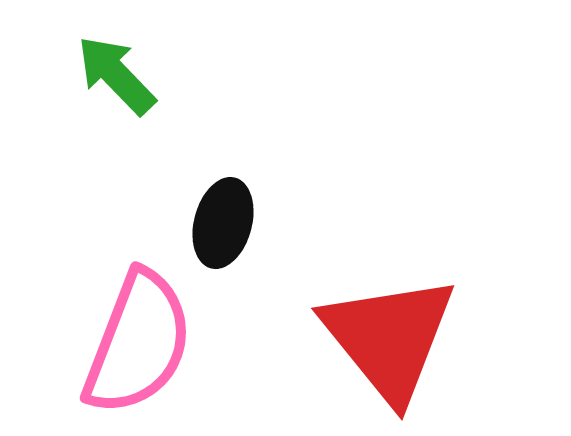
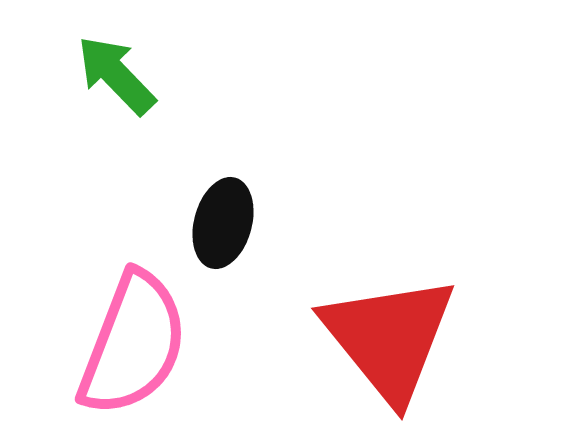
pink semicircle: moved 5 px left, 1 px down
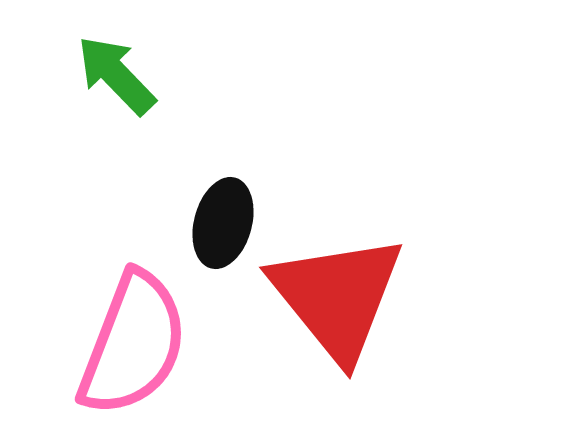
red triangle: moved 52 px left, 41 px up
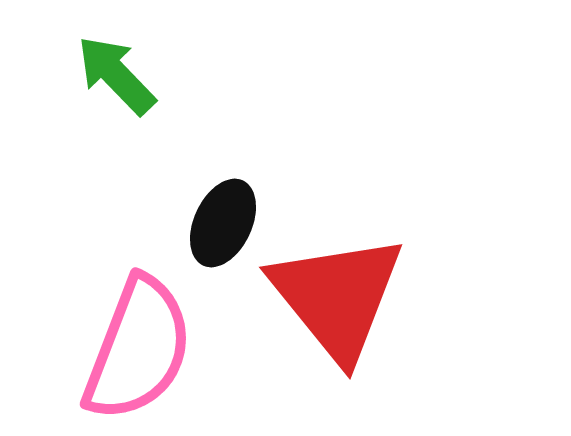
black ellipse: rotated 10 degrees clockwise
pink semicircle: moved 5 px right, 5 px down
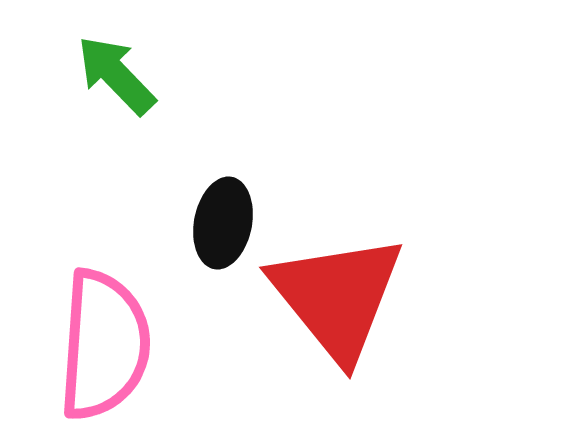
black ellipse: rotated 14 degrees counterclockwise
pink semicircle: moved 34 px left, 4 px up; rotated 17 degrees counterclockwise
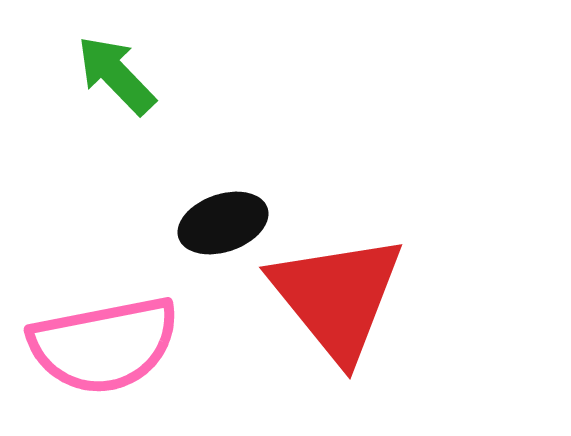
black ellipse: rotated 60 degrees clockwise
pink semicircle: rotated 75 degrees clockwise
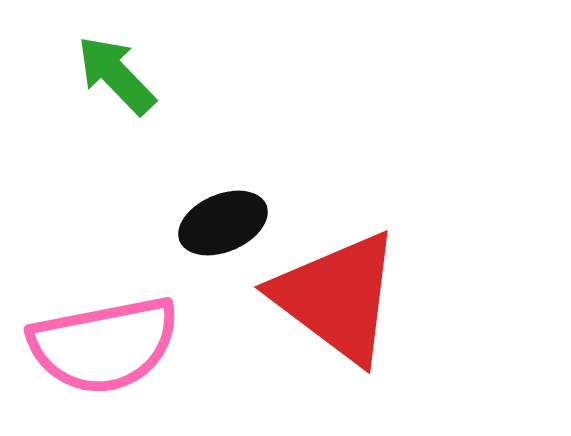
black ellipse: rotated 4 degrees counterclockwise
red triangle: rotated 14 degrees counterclockwise
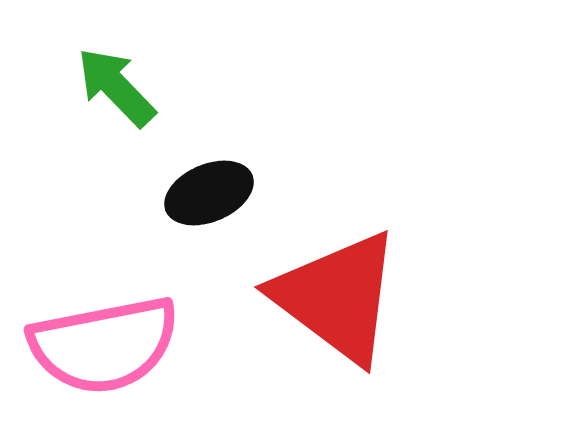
green arrow: moved 12 px down
black ellipse: moved 14 px left, 30 px up
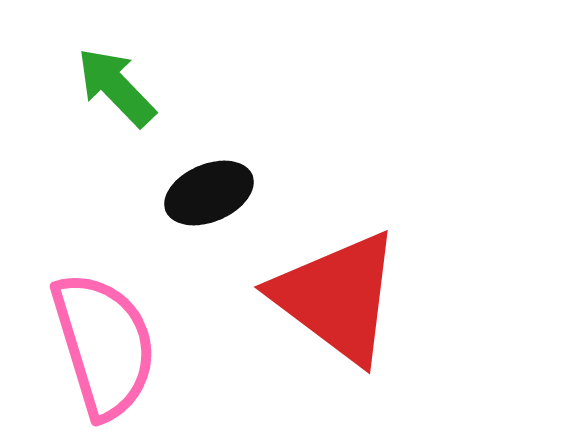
pink semicircle: rotated 96 degrees counterclockwise
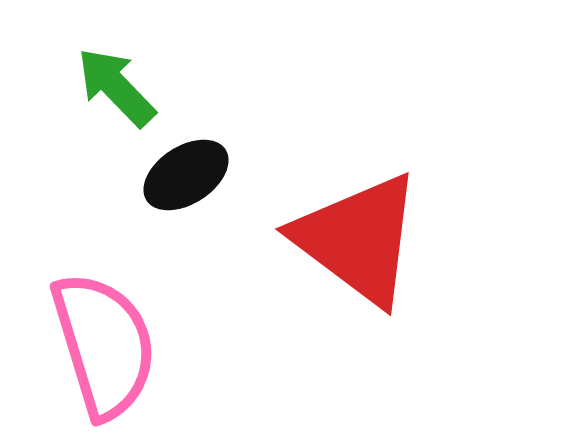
black ellipse: moved 23 px left, 18 px up; rotated 10 degrees counterclockwise
red triangle: moved 21 px right, 58 px up
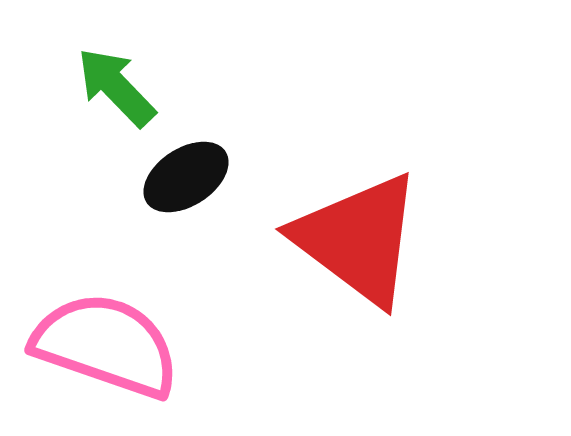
black ellipse: moved 2 px down
pink semicircle: moved 2 px right; rotated 54 degrees counterclockwise
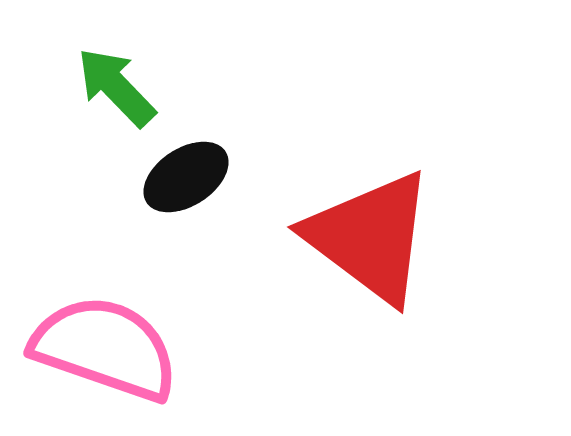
red triangle: moved 12 px right, 2 px up
pink semicircle: moved 1 px left, 3 px down
